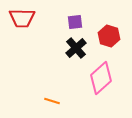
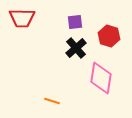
pink diamond: rotated 40 degrees counterclockwise
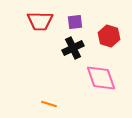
red trapezoid: moved 18 px right, 3 px down
black cross: moved 3 px left; rotated 15 degrees clockwise
pink diamond: rotated 28 degrees counterclockwise
orange line: moved 3 px left, 3 px down
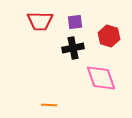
black cross: rotated 15 degrees clockwise
orange line: moved 1 px down; rotated 14 degrees counterclockwise
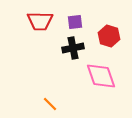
pink diamond: moved 2 px up
orange line: moved 1 px right, 1 px up; rotated 42 degrees clockwise
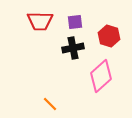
pink diamond: rotated 68 degrees clockwise
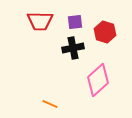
red hexagon: moved 4 px left, 4 px up
pink diamond: moved 3 px left, 4 px down
orange line: rotated 21 degrees counterclockwise
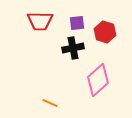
purple square: moved 2 px right, 1 px down
orange line: moved 1 px up
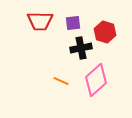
purple square: moved 4 px left
black cross: moved 8 px right
pink diamond: moved 2 px left
orange line: moved 11 px right, 22 px up
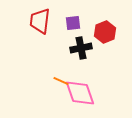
red trapezoid: rotated 96 degrees clockwise
red hexagon: rotated 20 degrees clockwise
pink diamond: moved 16 px left, 13 px down; rotated 68 degrees counterclockwise
